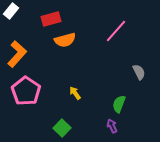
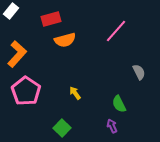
green semicircle: rotated 48 degrees counterclockwise
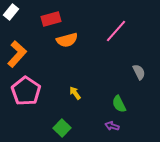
white rectangle: moved 1 px down
orange semicircle: moved 2 px right
purple arrow: rotated 48 degrees counterclockwise
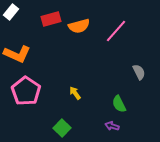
orange semicircle: moved 12 px right, 14 px up
orange L-shape: rotated 72 degrees clockwise
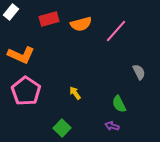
red rectangle: moved 2 px left
orange semicircle: moved 2 px right, 2 px up
orange L-shape: moved 4 px right, 1 px down
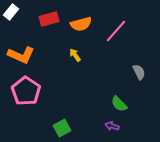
yellow arrow: moved 38 px up
green semicircle: rotated 18 degrees counterclockwise
green square: rotated 18 degrees clockwise
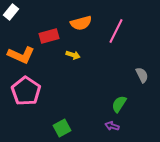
red rectangle: moved 17 px down
orange semicircle: moved 1 px up
pink line: rotated 15 degrees counterclockwise
yellow arrow: moved 2 px left; rotated 144 degrees clockwise
gray semicircle: moved 3 px right, 3 px down
green semicircle: rotated 78 degrees clockwise
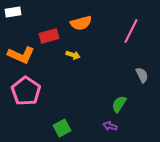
white rectangle: moved 2 px right; rotated 42 degrees clockwise
pink line: moved 15 px right
purple arrow: moved 2 px left
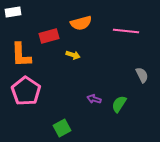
pink line: moved 5 px left; rotated 70 degrees clockwise
orange L-shape: rotated 64 degrees clockwise
purple arrow: moved 16 px left, 27 px up
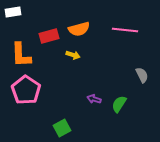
orange semicircle: moved 2 px left, 6 px down
pink line: moved 1 px left, 1 px up
pink pentagon: moved 1 px up
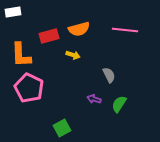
gray semicircle: moved 33 px left
pink pentagon: moved 3 px right, 2 px up; rotated 8 degrees counterclockwise
